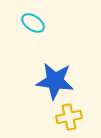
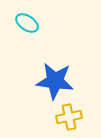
cyan ellipse: moved 6 px left
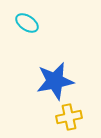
blue star: rotated 18 degrees counterclockwise
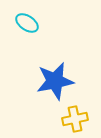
yellow cross: moved 6 px right, 2 px down
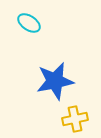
cyan ellipse: moved 2 px right
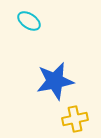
cyan ellipse: moved 2 px up
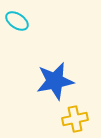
cyan ellipse: moved 12 px left
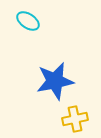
cyan ellipse: moved 11 px right
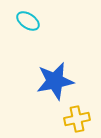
yellow cross: moved 2 px right
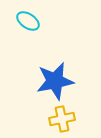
yellow cross: moved 15 px left
